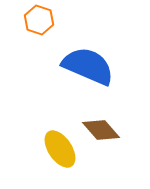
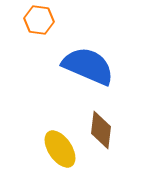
orange hexagon: rotated 12 degrees counterclockwise
brown diamond: rotated 48 degrees clockwise
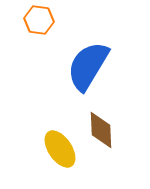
blue semicircle: rotated 82 degrees counterclockwise
brown diamond: rotated 9 degrees counterclockwise
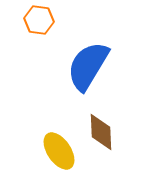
brown diamond: moved 2 px down
yellow ellipse: moved 1 px left, 2 px down
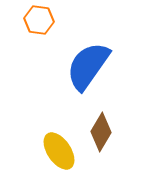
blue semicircle: rotated 4 degrees clockwise
brown diamond: rotated 33 degrees clockwise
